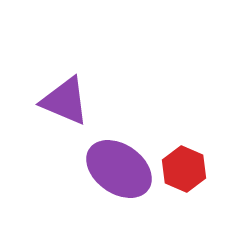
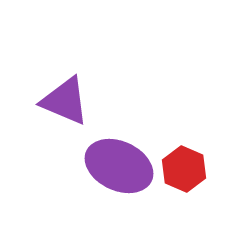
purple ellipse: moved 3 px up; rotated 10 degrees counterclockwise
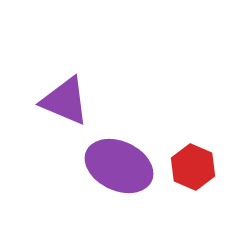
red hexagon: moved 9 px right, 2 px up
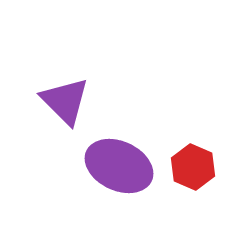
purple triangle: rotated 22 degrees clockwise
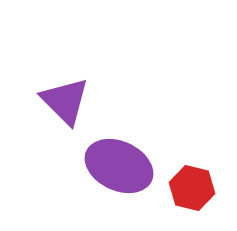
red hexagon: moved 1 px left, 21 px down; rotated 9 degrees counterclockwise
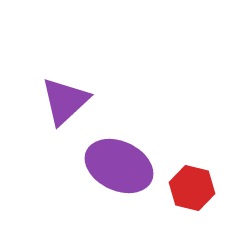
purple triangle: rotated 32 degrees clockwise
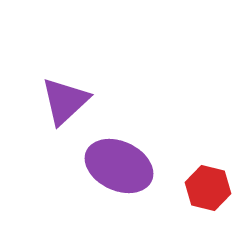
red hexagon: moved 16 px right
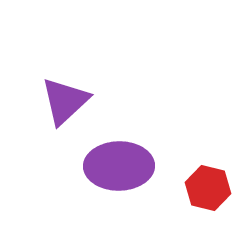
purple ellipse: rotated 26 degrees counterclockwise
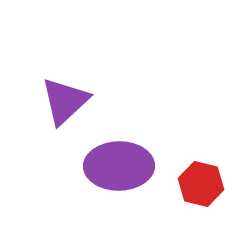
red hexagon: moved 7 px left, 4 px up
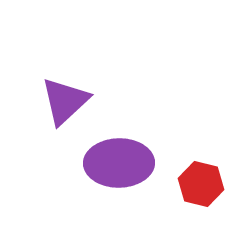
purple ellipse: moved 3 px up
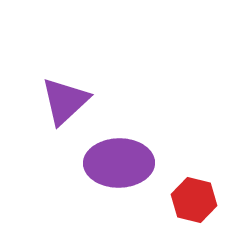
red hexagon: moved 7 px left, 16 px down
